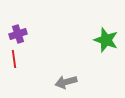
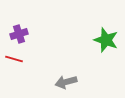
purple cross: moved 1 px right
red line: rotated 66 degrees counterclockwise
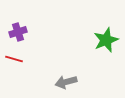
purple cross: moved 1 px left, 2 px up
green star: rotated 30 degrees clockwise
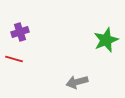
purple cross: moved 2 px right
gray arrow: moved 11 px right
